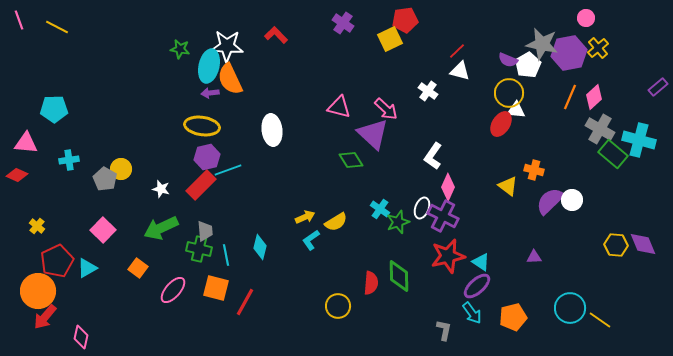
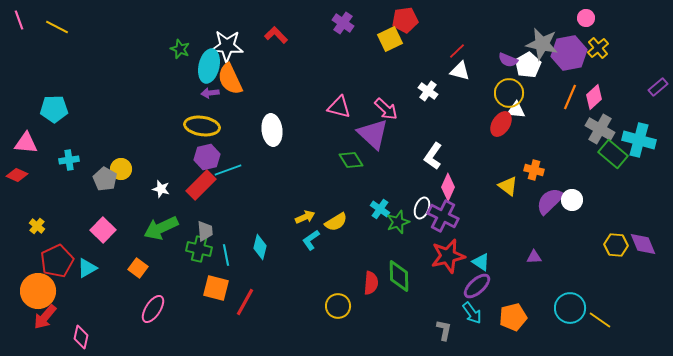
green star at (180, 49): rotated 12 degrees clockwise
pink ellipse at (173, 290): moved 20 px left, 19 px down; rotated 8 degrees counterclockwise
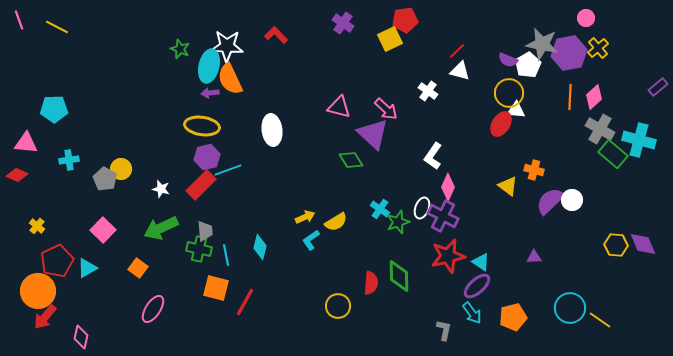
orange line at (570, 97): rotated 20 degrees counterclockwise
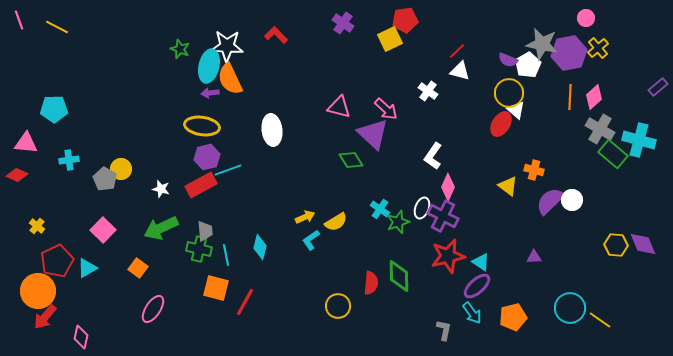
white triangle at (516, 110): rotated 36 degrees clockwise
red rectangle at (201, 185): rotated 16 degrees clockwise
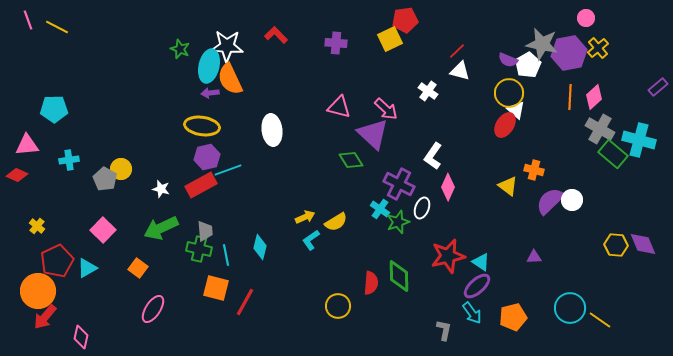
pink line at (19, 20): moved 9 px right
purple cross at (343, 23): moved 7 px left, 20 px down; rotated 30 degrees counterclockwise
red ellipse at (501, 124): moved 4 px right, 1 px down
pink triangle at (26, 143): moved 1 px right, 2 px down; rotated 10 degrees counterclockwise
purple cross at (443, 216): moved 44 px left, 32 px up
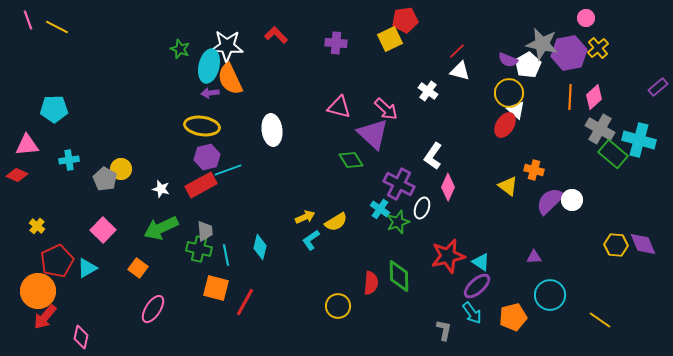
cyan circle at (570, 308): moved 20 px left, 13 px up
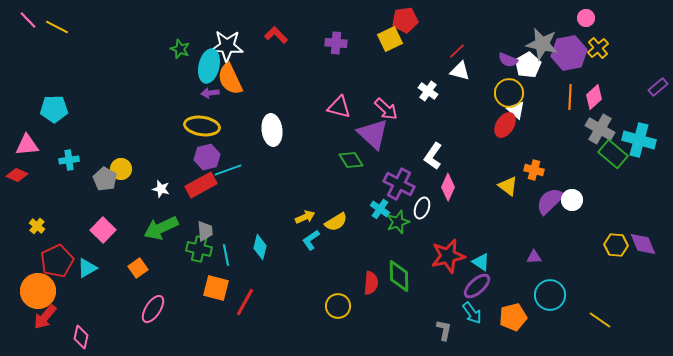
pink line at (28, 20): rotated 24 degrees counterclockwise
orange square at (138, 268): rotated 18 degrees clockwise
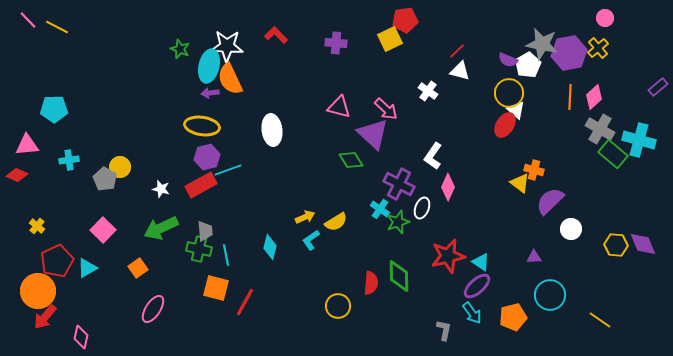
pink circle at (586, 18): moved 19 px right
yellow circle at (121, 169): moved 1 px left, 2 px up
yellow triangle at (508, 186): moved 12 px right, 3 px up
white circle at (572, 200): moved 1 px left, 29 px down
cyan diamond at (260, 247): moved 10 px right
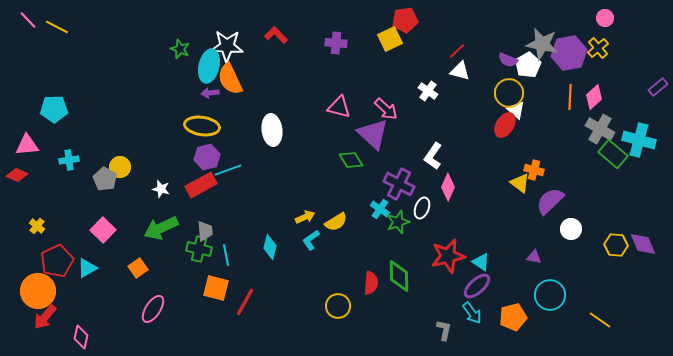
purple triangle at (534, 257): rotated 14 degrees clockwise
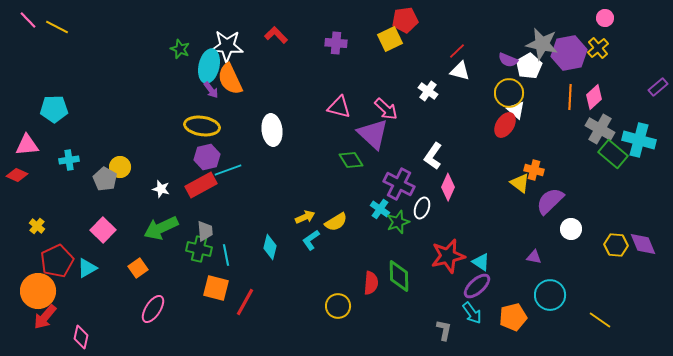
white pentagon at (528, 65): moved 1 px right, 1 px down
purple arrow at (210, 93): moved 1 px right, 3 px up; rotated 120 degrees counterclockwise
